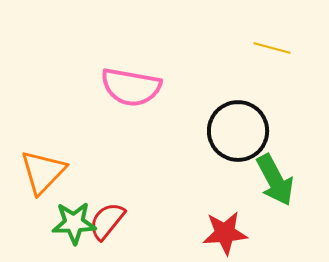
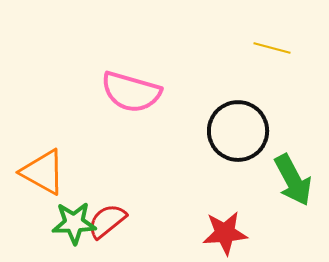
pink semicircle: moved 5 px down; rotated 6 degrees clockwise
orange triangle: rotated 45 degrees counterclockwise
green arrow: moved 18 px right
red semicircle: rotated 12 degrees clockwise
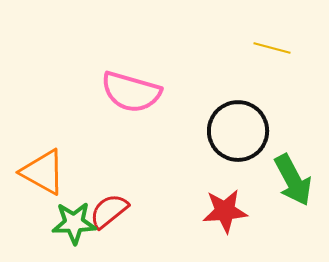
red semicircle: moved 2 px right, 10 px up
red star: moved 22 px up
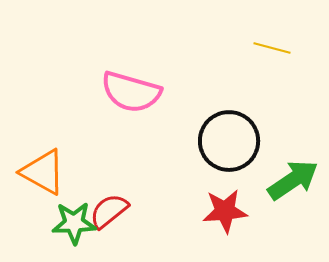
black circle: moved 9 px left, 10 px down
green arrow: rotated 96 degrees counterclockwise
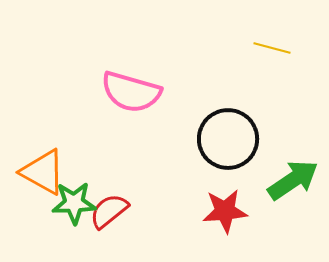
black circle: moved 1 px left, 2 px up
green star: moved 20 px up
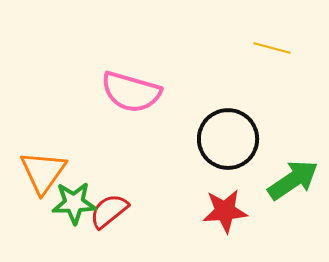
orange triangle: rotated 36 degrees clockwise
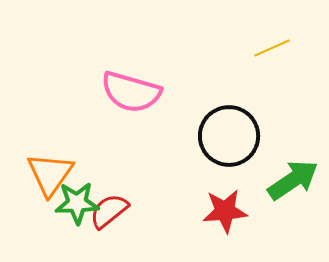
yellow line: rotated 39 degrees counterclockwise
black circle: moved 1 px right, 3 px up
orange triangle: moved 7 px right, 2 px down
green star: moved 3 px right
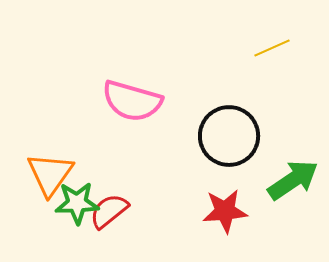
pink semicircle: moved 1 px right, 9 px down
